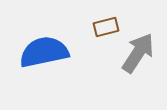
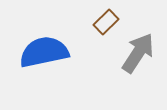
brown rectangle: moved 5 px up; rotated 30 degrees counterclockwise
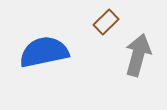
gray arrow: moved 2 px down; rotated 18 degrees counterclockwise
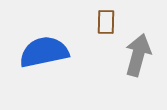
brown rectangle: rotated 45 degrees counterclockwise
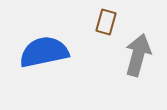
brown rectangle: rotated 15 degrees clockwise
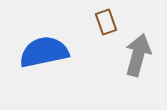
brown rectangle: rotated 35 degrees counterclockwise
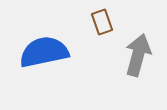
brown rectangle: moved 4 px left
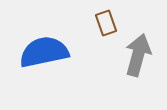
brown rectangle: moved 4 px right, 1 px down
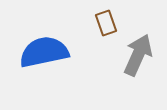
gray arrow: rotated 9 degrees clockwise
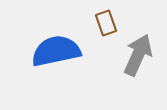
blue semicircle: moved 12 px right, 1 px up
